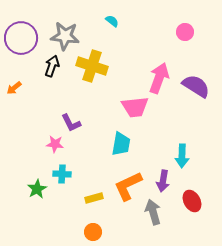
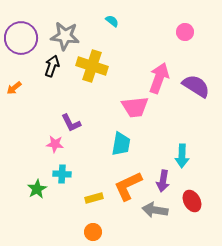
gray arrow: moved 2 px right, 2 px up; rotated 65 degrees counterclockwise
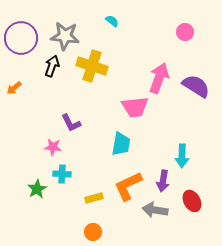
pink star: moved 2 px left, 3 px down
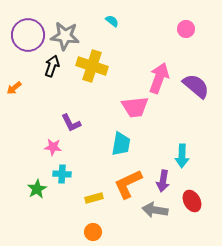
pink circle: moved 1 px right, 3 px up
purple circle: moved 7 px right, 3 px up
purple semicircle: rotated 8 degrees clockwise
orange L-shape: moved 2 px up
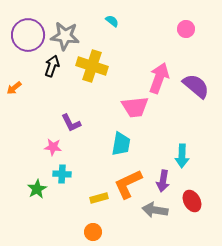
yellow rectangle: moved 5 px right
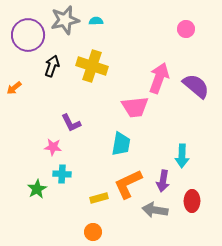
cyan semicircle: moved 16 px left; rotated 40 degrees counterclockwise
gray star: moved 16 px up; rotated 20 degrees counterclockwise
red ellipse: rotated 30 degrees clockwise
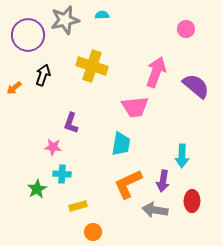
cyan semicircle: moved 6 px right, 6 px up
black arrow: moved 9 px left, 9 px down
pink arrow: moved 3 px left, 6 px up
purple L-shape: rotated 45 degrees clockwise
yellow rectangle: moved 21 px left, 8 px down
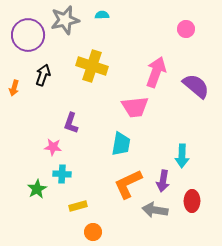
orange arrow: rotated 35 degrees counterclockwise
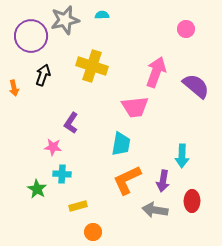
purple circle: moved 3 px right, 1 px down
orange arrow: rotated 28 degrees counterclockwise
purple L-shape: rotated 15 degrees clockwise
orange L-shape: moved 1 px left, 4 px up
green star: rotated 12 degrees counterclockwise
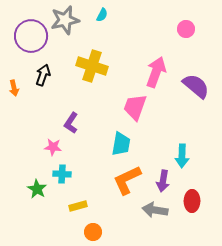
cyan semicircle: rotated 120 degrees clockwise
pink trapezoid: rotated 116 degrees clockwise
